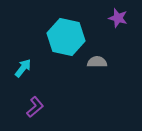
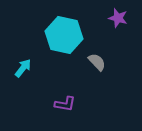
cyan hexagon: moved 2 px left, 2 px up
gray semicircle: rotated 48 degrees clockwise
purple L-shape: moved 30 px right, 3 px up; rotated 50 degrees clockwise
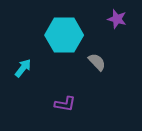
purple star: moved 1 px left, 1 px down
cyan hexagon: rotated 12 degrees counterclockwise
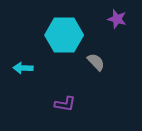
gray semicircle: moved 1 px left
cyan arrow: rotated 126 degrees counterclockwise
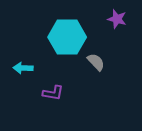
cyan hexagon: moved 3 px right, 2 px down
purple L-shape: moved 12 px left, 11 px up
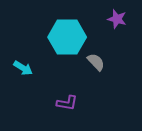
cyan arrow: rotated 150 degrees counterclockwise
purple L-shape: moved 14 px right, 10 px down
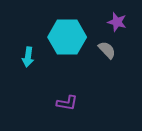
purple star: moved 3 px down
gray semicircle: moved 11 px right, 12 px up
cyan arrow: moved 5 px right, 11 px up; rotated 66 degrees clockwise
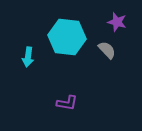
cyan hexagon: rotated 6 degrees clockwise
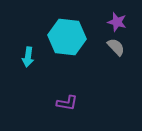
gray semicircle: moved 9 px right, 3 px up
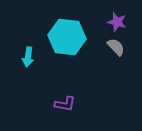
purple L-shape: moved 2 px left, 1 px down
